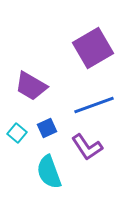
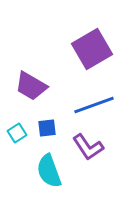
purple square: moved 1 px left, 1 px down
blue square: rotated 18 degrees clockwise
cyan square: rotated 18 degrees clockwise
purple L-shape: moved 1 px right
cyan semicircle: moved 1 px up
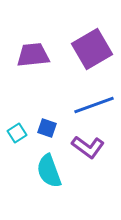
purple trapezoid: moved 2 px right, 31 px up; rotated 144 degrees clockwise
blue square: rotated 24 degrees clockwise
purple L-shape: rotated 20 degrees counterclockwise
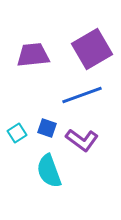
blue line: moved 12 px left, 10 px up
purple L-shape: moved 6 px left, 7 px up
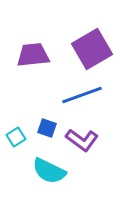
cyan square: moved 1 px left, 4 px down
cyan semicircle: rotated 44 degrees counterclockwise
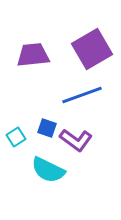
purple L-shape: moved 6 px left
cyan semicircle: moved 1 px left, 1 px up
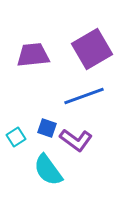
blue line: moved 2 px right, 1 px down
cyan semicircle: rotated 28 degrees clockwise
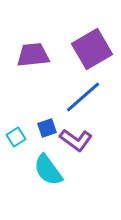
blue line: moved 1 px left, 1 px down; rotated 21 degrees counterclockwise
blue square: rotated 36 degrees counterclockwise
